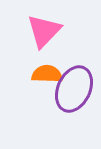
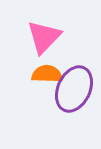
pink triangle: moved 6 px down
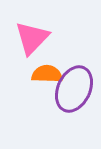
pink triangle: moved 12 px left, 1 px down
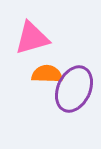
pink triangle: rotated 30 degrees clockwise
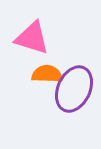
pink triangle: rotated 33 degrees clockwise
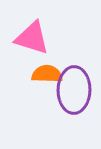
purple ellipse: moved 1 px down; rotated 24 degrees counterclockwise
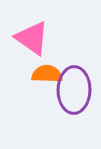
pink triangle: rotated 18 degrees clockwise
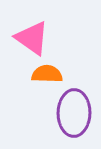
purple ellipse: moved 23 px down
